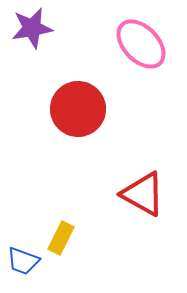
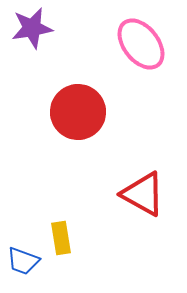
pink ellipse: rotated 6 degrees clockwise
red circle: moved 3 px down
yellow rectangle: rotated 36 degrees counterclockwise
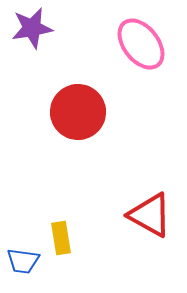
red triangle: moved 7 px right, 21 px down
blue trapezoid: rotated 12 degrees counterclockwise
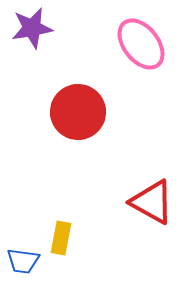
red triangle: moved 2 px right, 13 px up
yellow rectangle: rotated 20 degrees clockwise
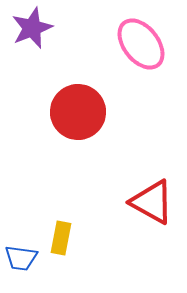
purple star: rotated 12 degrees counterclockwise
blue trapezoid: moved 2 px left, 3 px up
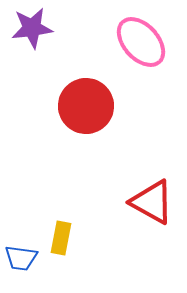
purple star: rotated 15 degrees clockwise
pink ellipse: moved 2 px up; rotated 4 degrees counterclockwise
red circle: moved 8 px right, 6 px up
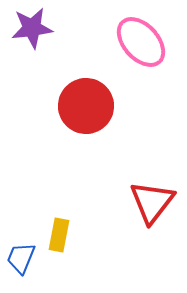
red triangle: rotated 39 degrees clockwise
yellow rectangle: moved 2 px left, 3 px up
blue trapezoid: rotated 104 degrees clockwise
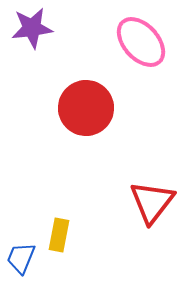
red circle: moved 2 px down
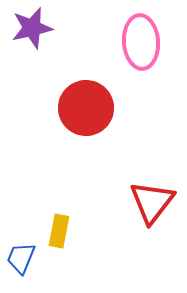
purple star: rotated 6 degrees counterclockwise
pink ellipse: rotated 38 degrees clockwise
yellow rectangle: moved 4 px up
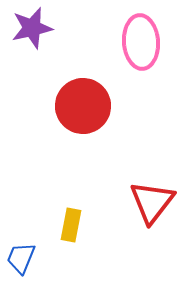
red circle: moved 3 px left, 2 px up
yellow rectangle: moved 12 px right, 6 px up
